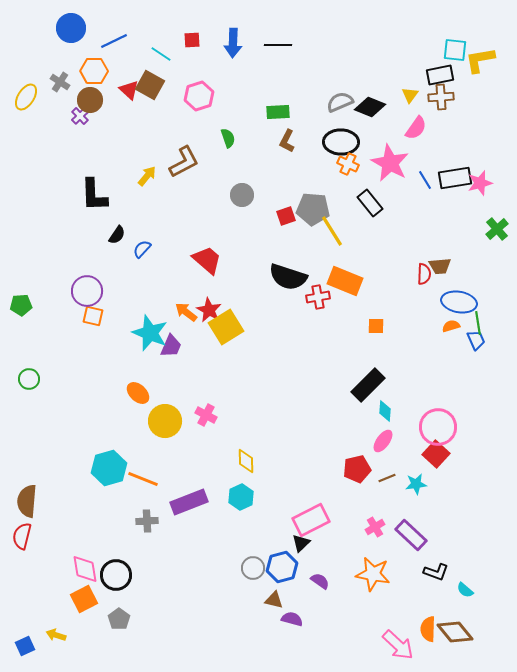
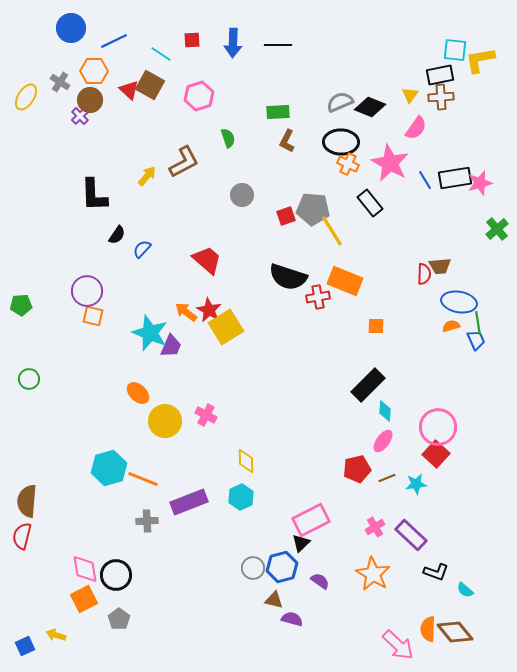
orange star at (373, 574): rotated 20 degrees clockwise
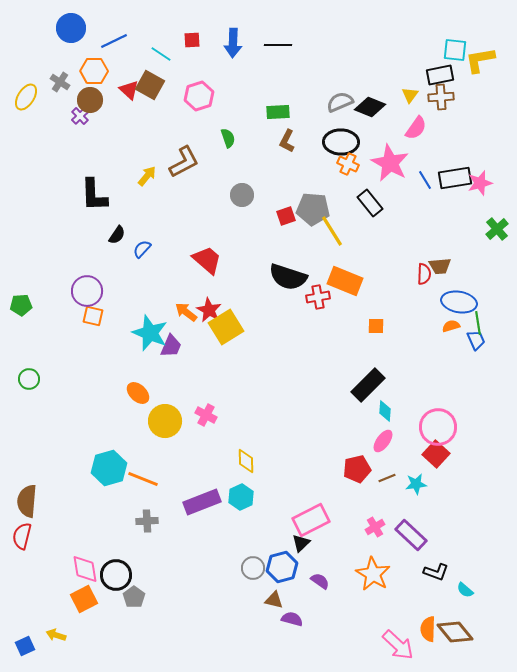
purple rectangle at (189, 502): moved 13 px right
gray pentagon at (119, 619): moved 15 px right, 22 px up
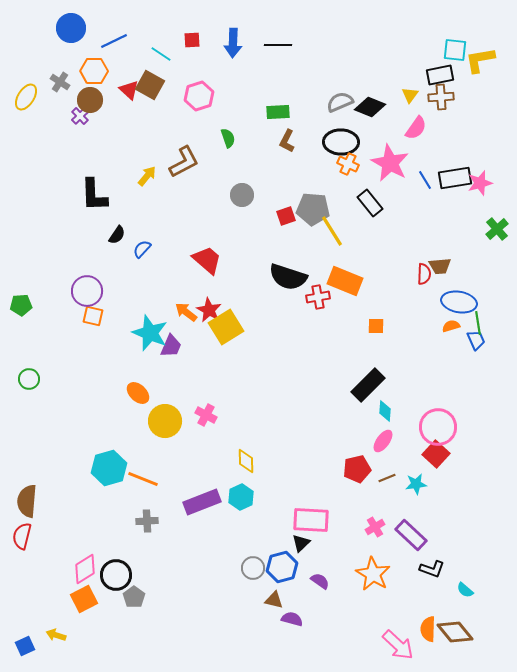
pink rectangle at (311, 520): rotated 30 degrees clockwise
pink diamond at (85, 569): rotated 68 degrees clockwise
black L-shape at (436, 572): moved 4 px left, 3 px up
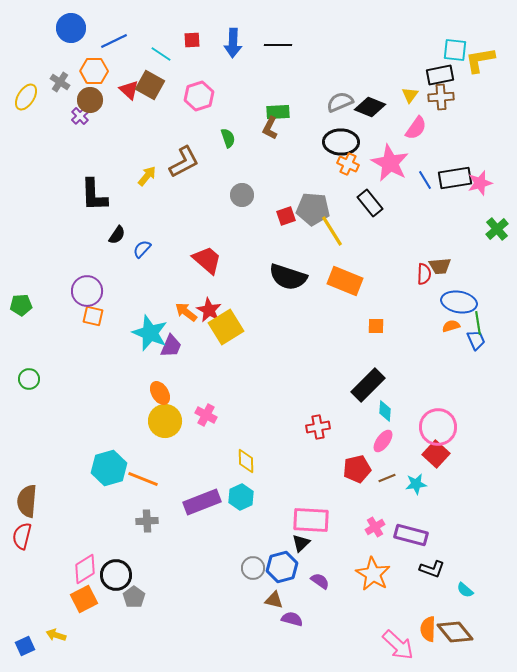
brown L-shape at (287, 141): moved 17 px left, 13 px up
red cross at (318, 297): moved 130 px down
orange ellipse at (138, 393): moved 22 px right; rotated 15 degrees clockwise
purple rectangle at (411, 535): rotated 28 degrees counterclockwise
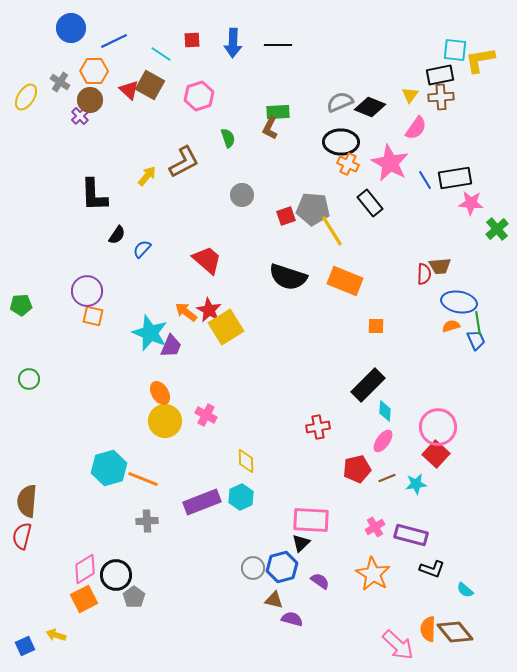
pink star at (480, 183): moved 9 px left, 20 px down; rotated 20 degrees clockwise
